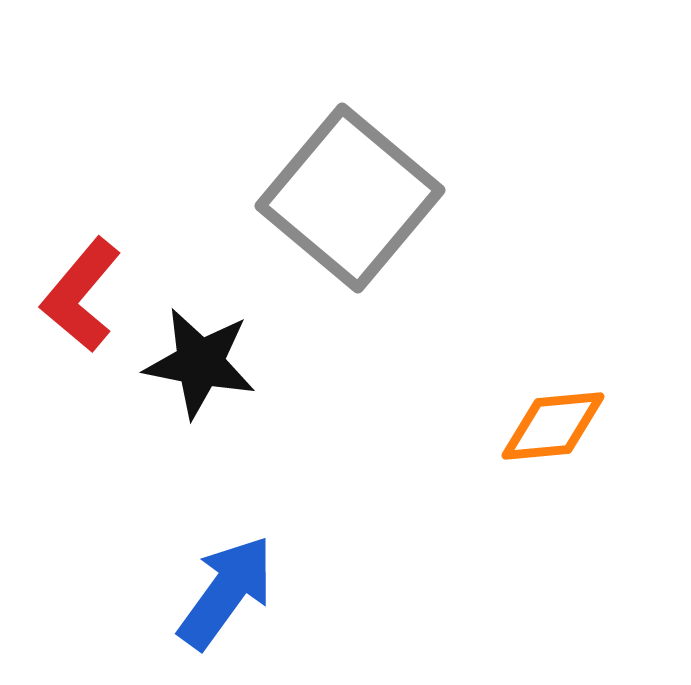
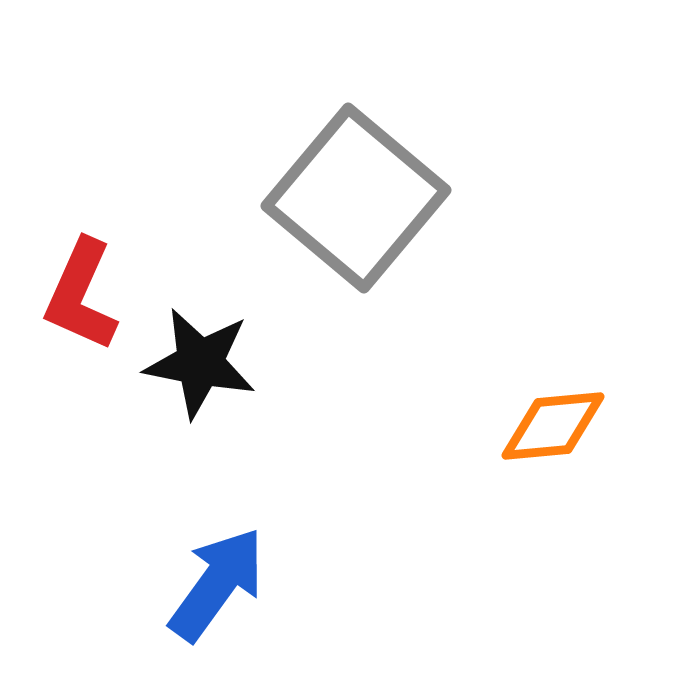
gray square: moved 6 px right
red L-shape: rotated 16 degrees counterclockwise
blue arrow: moved 9 px left, 8 px up
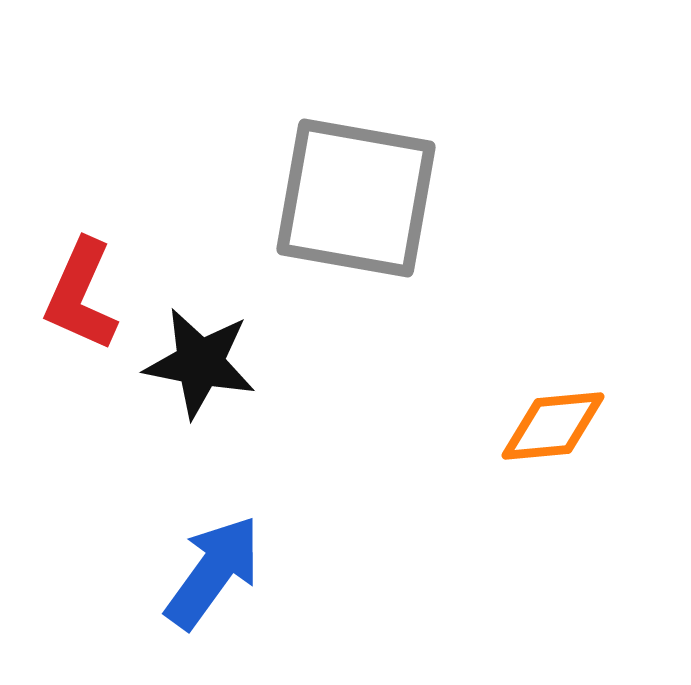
gray square: rotated 30 degrees counterclockwise
blue arrow: moved 4 px left, 12 px up
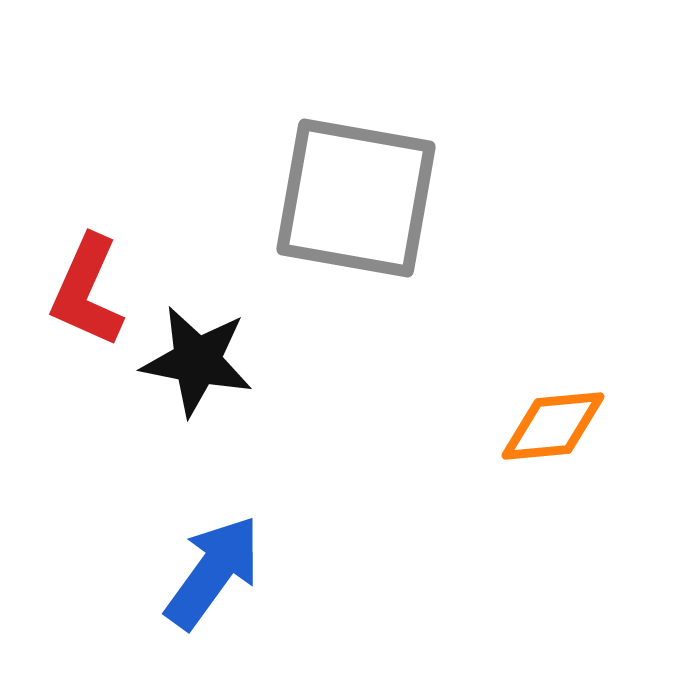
red L-shape: moved 6 px right, 4 px up
black star: moved 3 px left, 2 px up
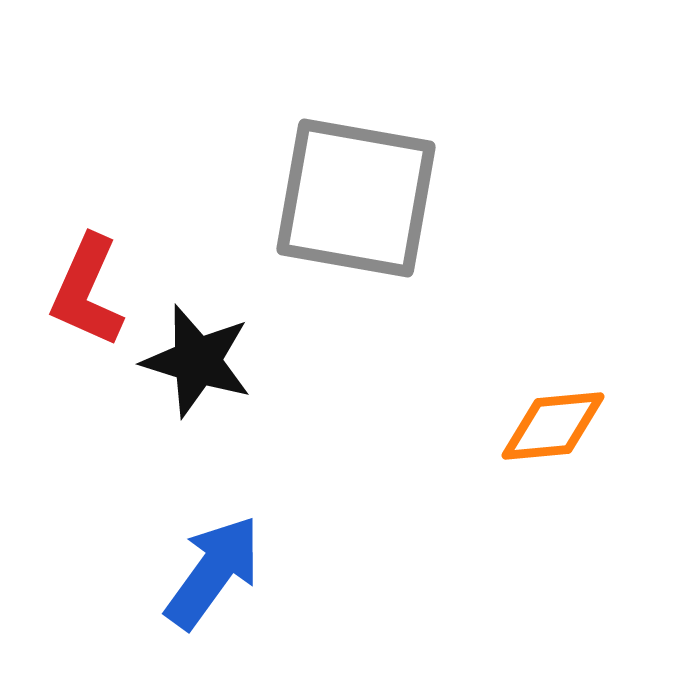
black star: rotated 6 degrees clockwise
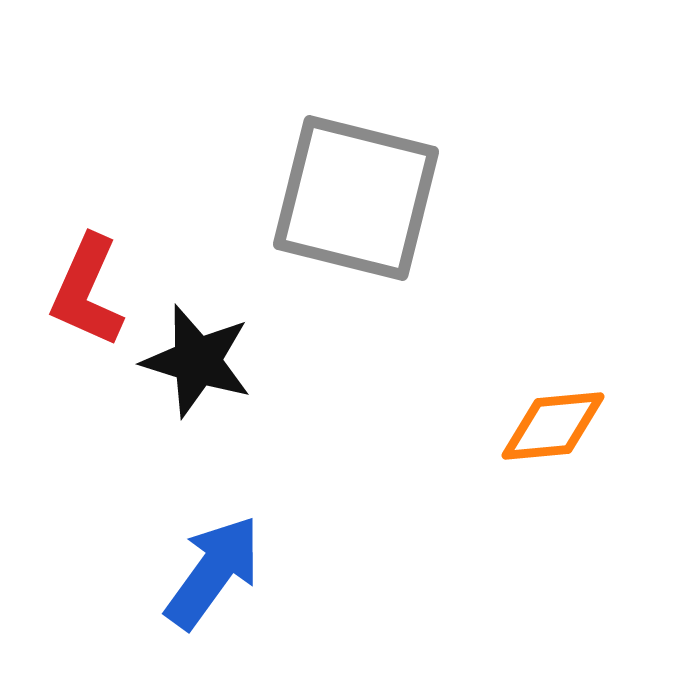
gray square: rotated 4 degrees clockwise
